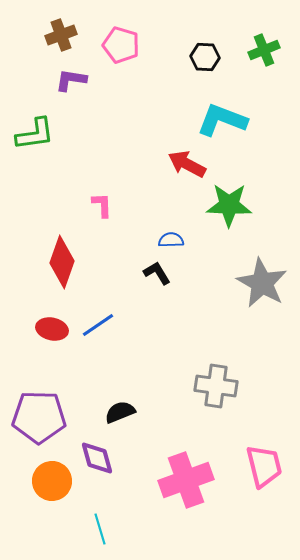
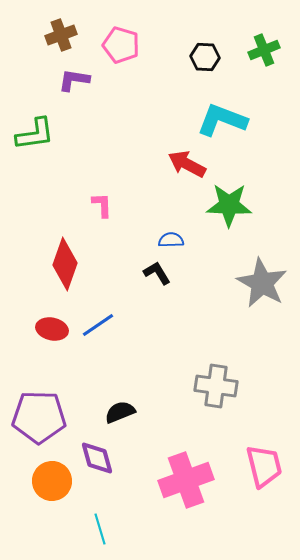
purple L-shape: moved 3 px right
red diamond: moved 3 px right, 2 px down
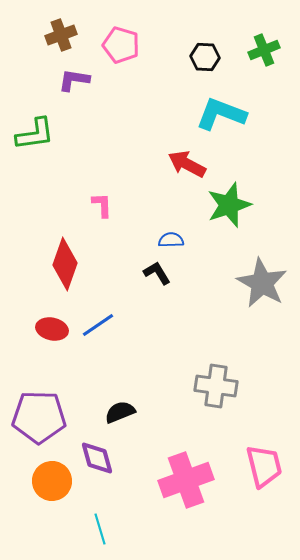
cyan L-shape: moved 1 px left, 6 px up
green star: rotated 21 degrees counterclockwise
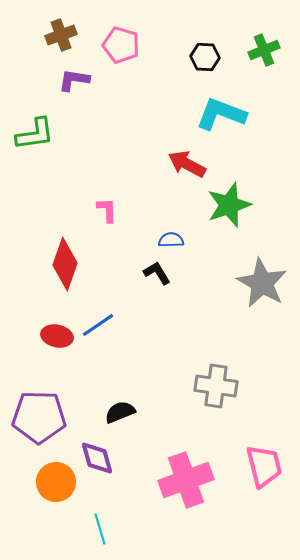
pink L-shape: moved 5 px right, 5 px down
red ellipse: moved 5 px right, 7 px down
orange circle: moved 4 px right, 1 px down
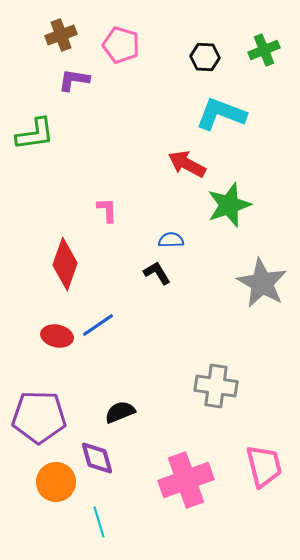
cyan line: moved 1 px left, 7 px up
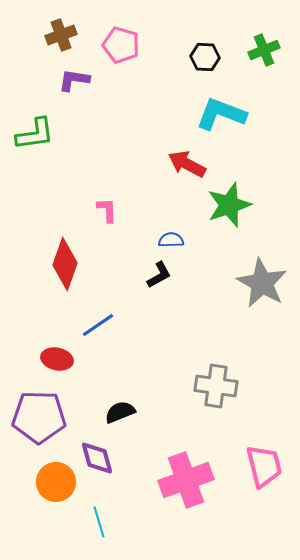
black L-shape: moved 2 px right, 2 px down; rotated 92 degrees clockwise
red ellipse: moved 23 px down
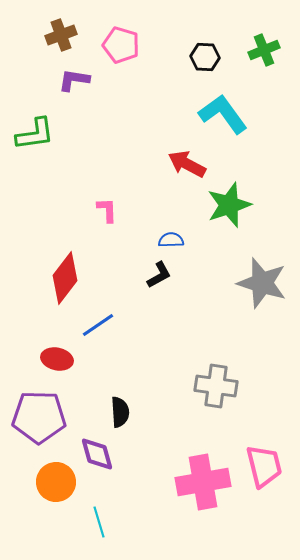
cyan L-shape: moved 2 px right; rotated 33 degrees clockwise
red diamond: moved 14 px down; rotated 18 degrees clockwise
gray star: rotated 12 degrees counterclockwise
black semicircle: rotated 108 degrees clockwise
purple diamond: moved 4 px up
pink cross: moved 17 px right, 2 px down; rotated 10 degrees clockwise
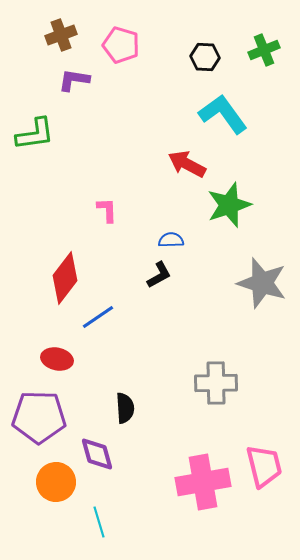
blue line: moved 8 px up
gray cross: moved 3 px up; rotated 9 degrees counterclockwise
black semicircle: moved 5 px right, 4 px up
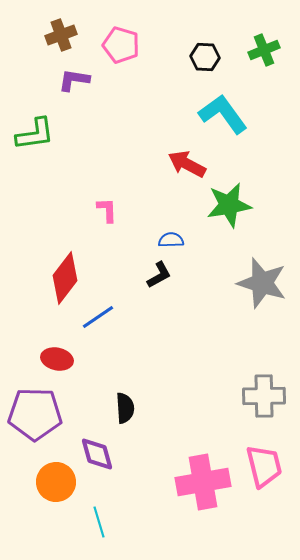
green star: rotated 9 degrees clockwise
gray cross: moved 48 px right, 13 px down
purple pentagon: moved 4 px left, 3 px up
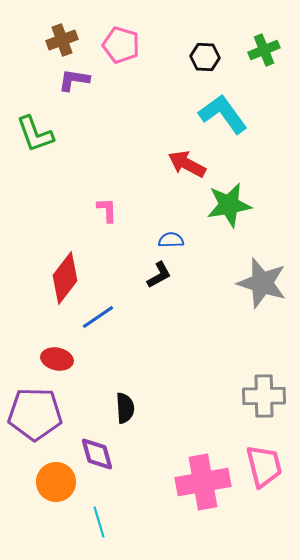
brown cross: moved 1 px right, 5 px down
green L-shape: rotated 78 degrees clockwise
